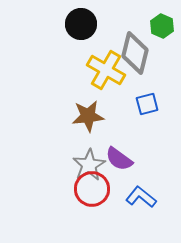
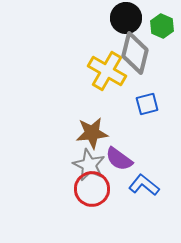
black circle: moved 45 px right, 6 px up
yellow cross: moved 1 px right, 1 px down
brown star: moved 4 px right, 17 px down
gray star: rotated 16 degrees counterclockwise
blue L-shape: moved 3 px right, 12 px up
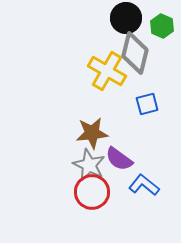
red circle: moved 3 px down
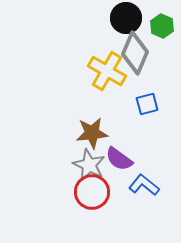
gray diamond: rotated 9 degrees clockwise
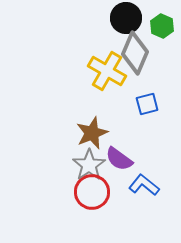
brown star: rotated 16 degrees counterclockwise
gray star: rotated 12 degrees clockwise
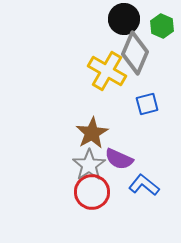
black circle: moved 2 px left, 1 px down
brown star: rotated 8 degrees counterclockwise
purple semicircle: rotated 12 degrees counterclockwise
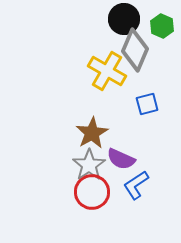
gray diamond: moved 3 px up
purple semicircle: moved 2 px right
blue L-shape: moved 8 px left; rotated 72 degrees counterclockwise
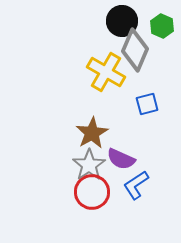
black circle: moved 2 px left, 2 px down
yellow cross: moved 1 px left, 1 px down
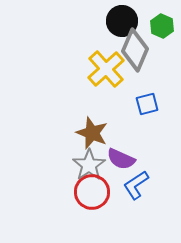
yellow cross: moved 3 px up; rotated 18 degrees clockwise
brown star: rotated 20 degrees counterclockwise
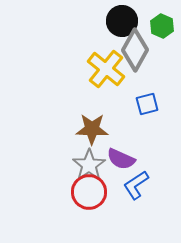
gray diamond: rotated 6 degrees clockwise
yellow cross: rotated 9 degrees counterclockwise
brown star: moved 4 px up; rotated 20 degrees counterclockwise
red circle: moved 3 px left
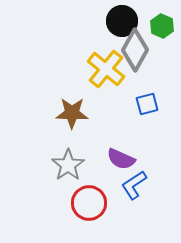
brown star: moved 20 px left, 16 px up
gray star: moved 21 px left
blue L-shape: moved 2 px left
red circle: moved 11 px down
